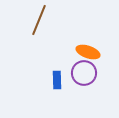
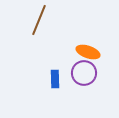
blue rectangle: moved 2 px left, 1 px up
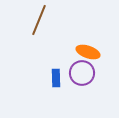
purple circle: moved 2 px left
blue rectangle: moved 1 px right, 1 px up
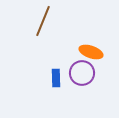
brown line: moved 4 px right, 1 px down
orange ellipse: moved 3 px right
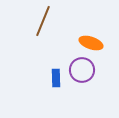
orange ellipse: moved 9 px up
purple circle: moved 3 px up
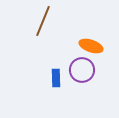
orange ellipse: moved 3 px down
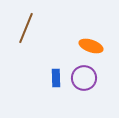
brown line: moved 17 px left, 7 px down
purple circle: moved 2 px right, 8 px down
